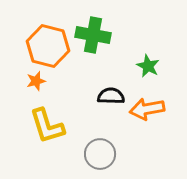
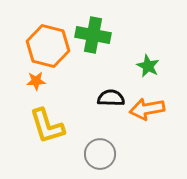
orange star: rotated 12 degrees clockwise
black semicircle: moved 2 px down
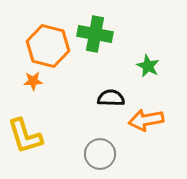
green cross: moved 2 px right, 1 px up
orange star: moved 3 px left
orange arrow: moved 1 px left, 11 px down
yellow L-shape: moved 22 px left, 10 px down
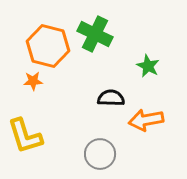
green cross: rotated 16 degrees clockwise
